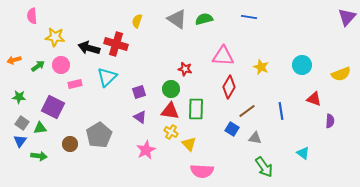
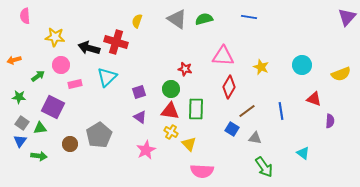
pink semicircle at (32, 16): moved 7 px left
red cross at (116, 44): moved 2 px up
green arrow at (38, 66): moved 10 px down
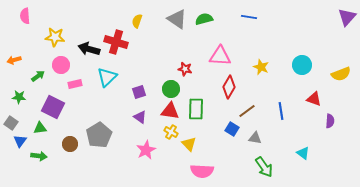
black arrow at (89, 48): moved 1 px down
pink triangle at (223, 56): moved 3 px left
gray square at (22, 123): moved 11 px left
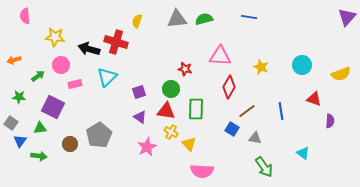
gray triangle at (177, 19): rotated 40 degrees counterclockwise
red triangle at (170, 111): moved 4 px left
pink star at (146, 150): moved 1 px right, 3 px up
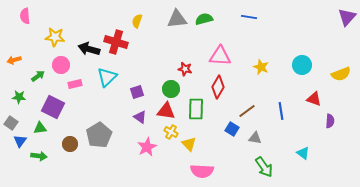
red diamond at (229, 87): moved 11 px left
purple square at (139, 92): moved 2 px left
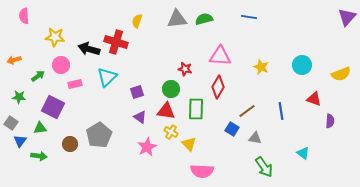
pink semicircle at (25, 16): moved 1 px left
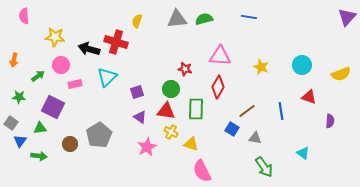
orange arrow at (14, 60): rotated 64 degrees counterclockwise
red triangle at (314, 99): moved 5 px left, 2 px up
yellow triangle at (189, 144): moved 2 px right; rotated 28 degrees counterclockwise
pink semicircle at (202, 171): rotated 60 degrees clockwise
